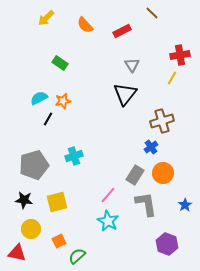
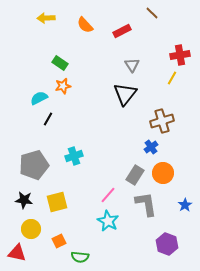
yellow arrow: rotated 42 degrees clockwise
orange star: moved 15 px up
green semicircle: moved 3 px right, 1 px down; rotated 132 degrees counterclockwise
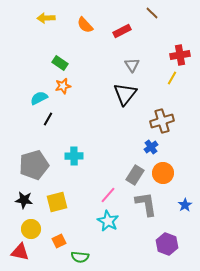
cyan cross: rotated 18 degrees clockwise
red triangle: moved 3 px right, 1 px up
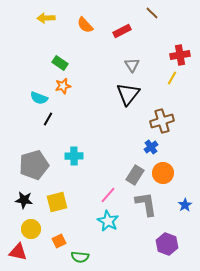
black triangle: moved 3 px right
cyan semicircle: rotated 132 degrees counterclockwise
red triangle: moved 2 px left
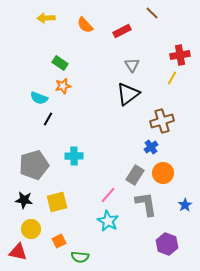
black triangle: rotated 15 degrees clockwise
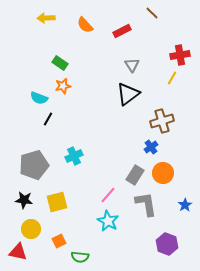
cyan cross: rotated 24 degrees counterclockwise
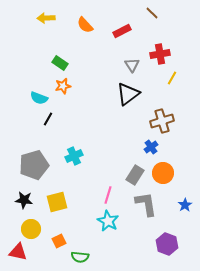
red cross: moved 20 px left, 1 px up
pink line: rotated 24 degrees counterclockwise
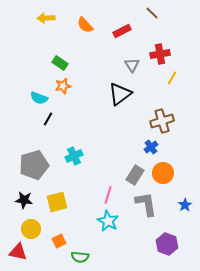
black triangle: moved 8 px left
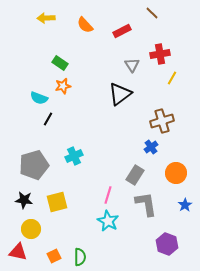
orange circle: moved 13 px right
orange square: moved 5 px left, 15 px down
green semicircle: rotated 96 degrees counterclockwise
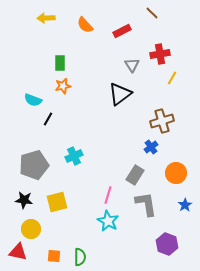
green rectangle: rotated 56 degrees clockwise
cyan semicircle: moved 6 px left, 2 px down
orange square: rotated 32 degrees clockwise
